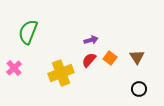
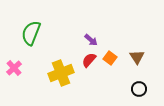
green semicircle: moved 3 px right, 1 px down
purple arrow: rotated 56 degrees clockwise
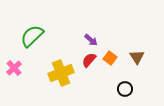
green semicircle: moved 1 px right, 3 px down; rotated 25 degrees clockwise
black circle: moved 14 px left
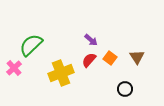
green semicircle: moved 1 px left, 9 px down
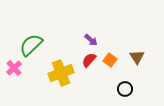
orange square: moved 2 px down
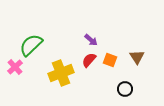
orange square: rotated 16 degrees counterclockwise
pink cross: moved 1 px right, 1 px up
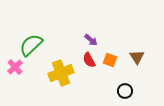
red semicircle: rotated 70 degrees counterclockwise
black circle: moved 2 px down
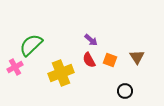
pink cross: rotated 14 degrees clockwise
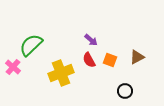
brown triangle: rotated 35 degrees clockwise
pink cross: moved 2 px left; rotated 21 degrees counterclockwise
